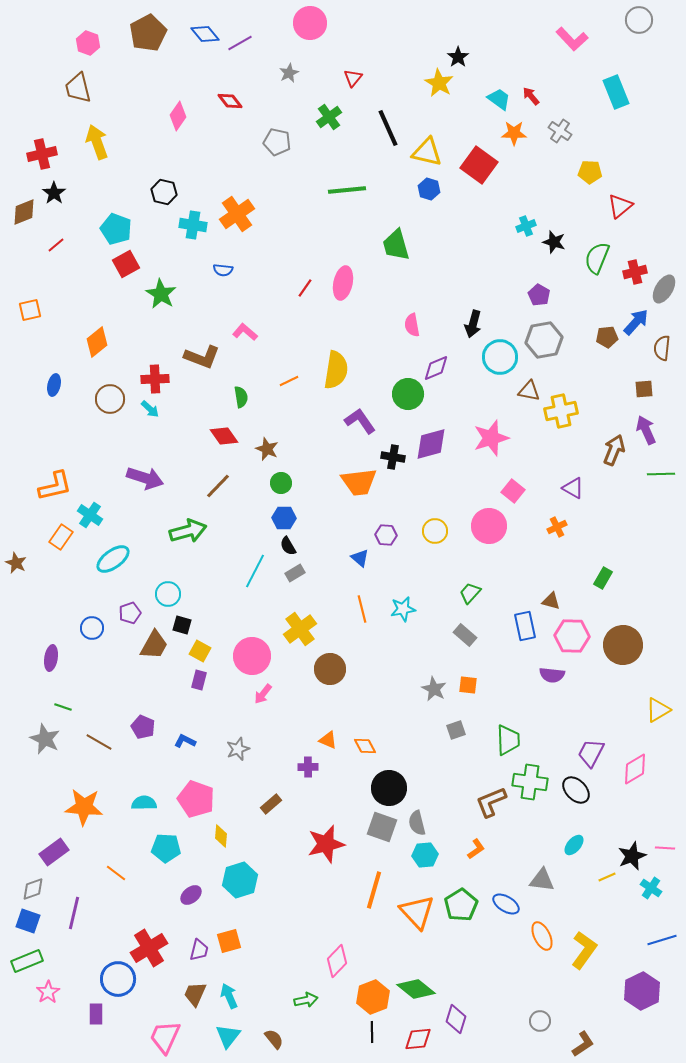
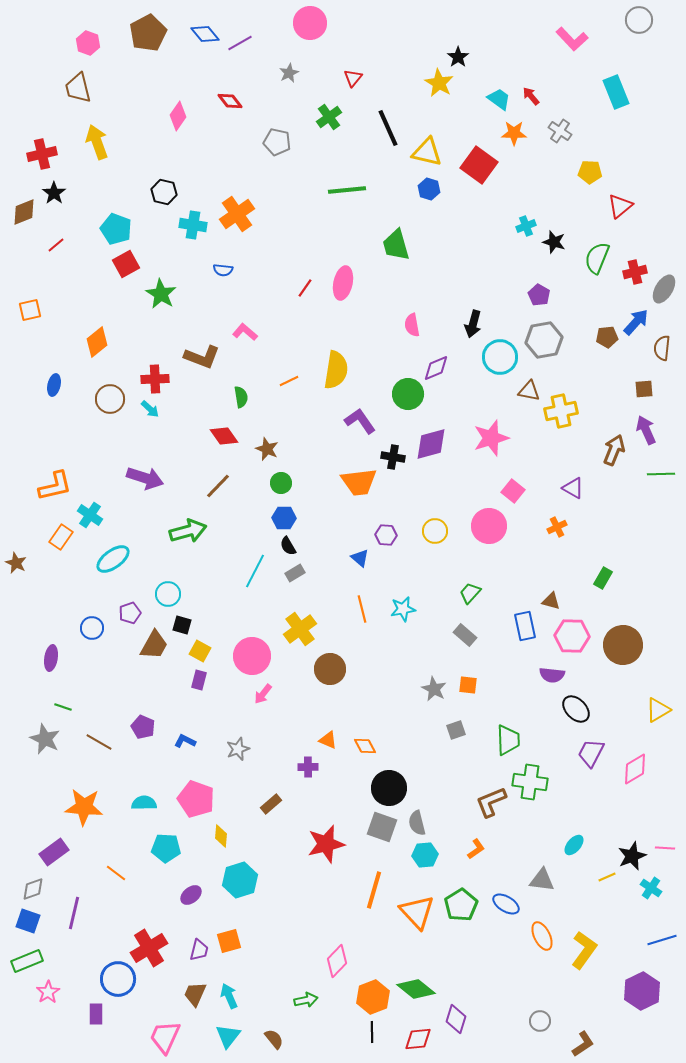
black ellipse at (576, 790): moved 81 px up
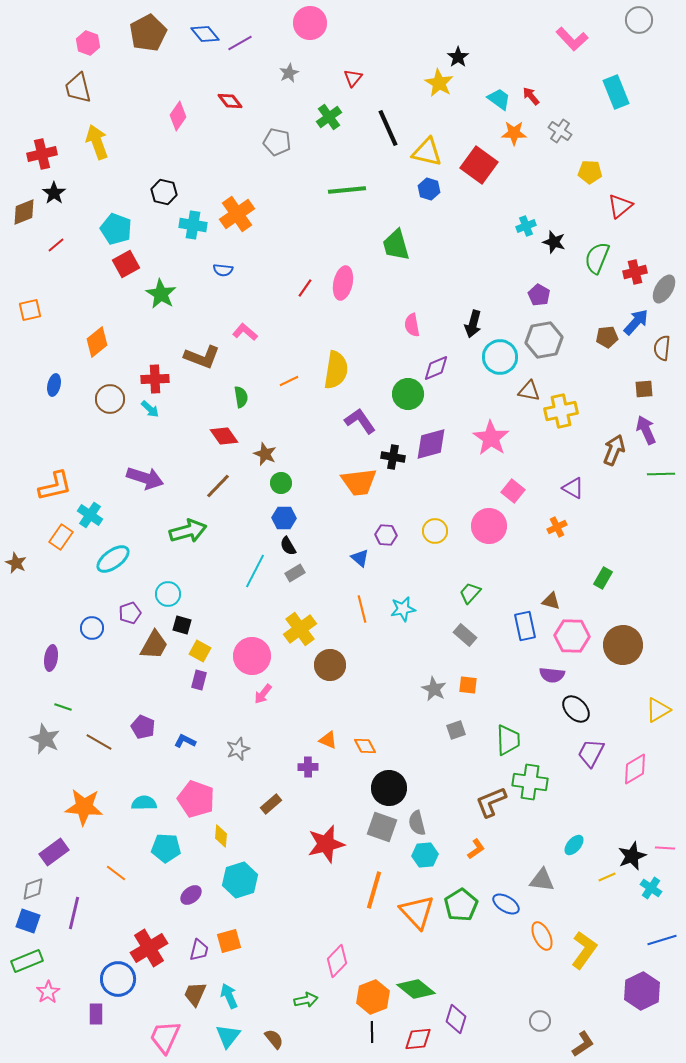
pink star at (491, 438): rotated 21 degrees counterclockwise
brown star at (267, 449): moved 2 px left, 5 px down
brown circle at (330, 669): moved 4 px up
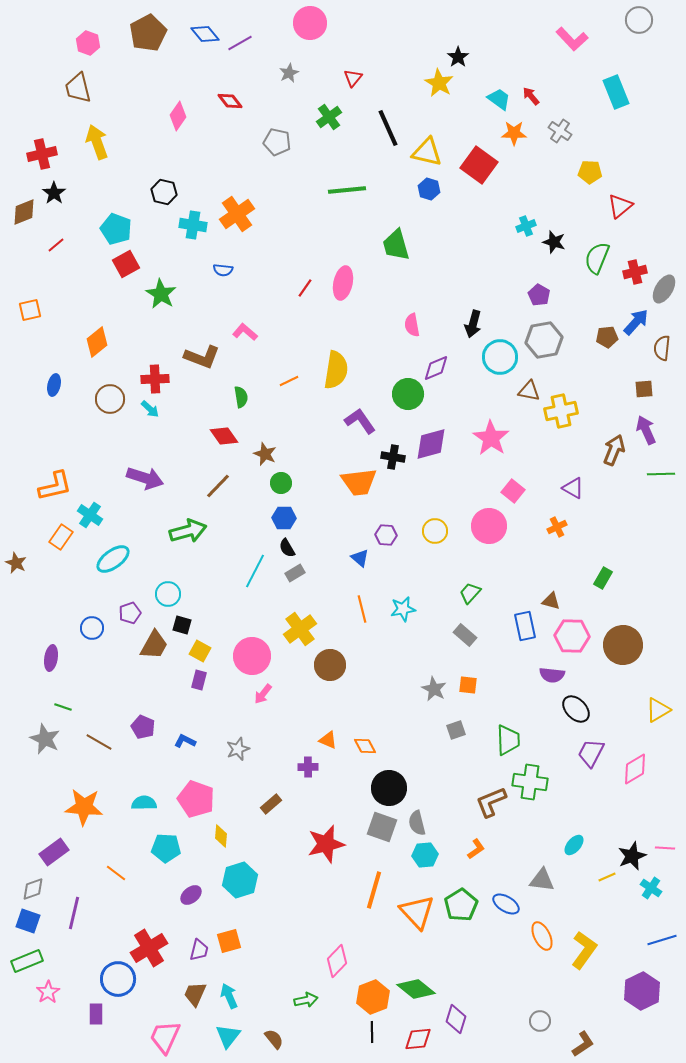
black semicircle at (288, 546): moved 1 px left, 2 px down
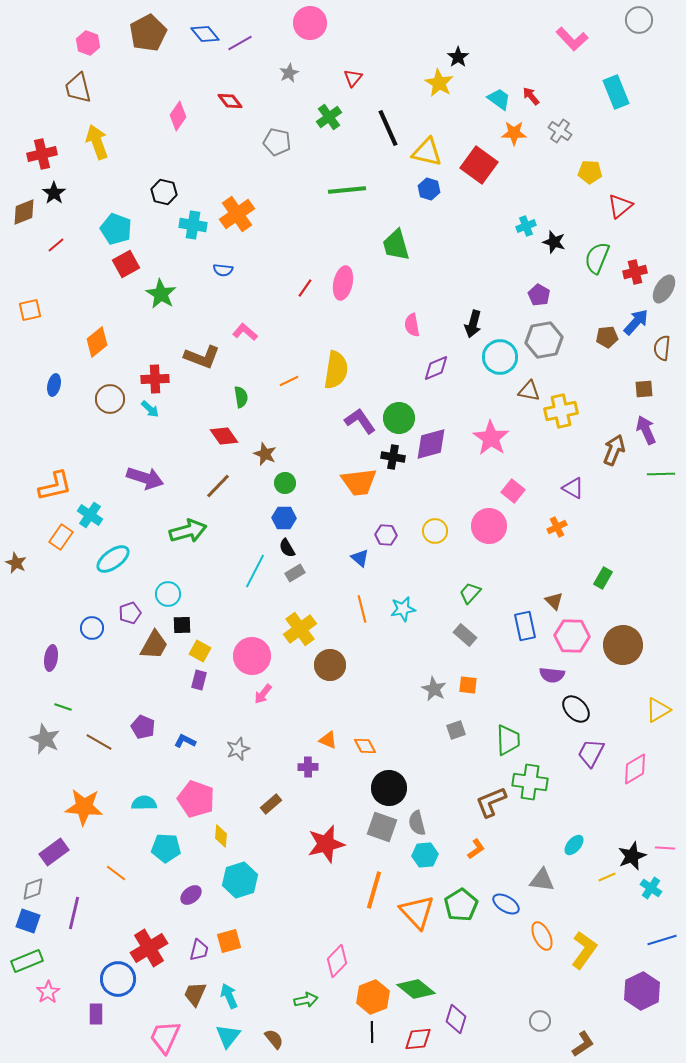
green circle at (408, 394): moved 9 px left, 24 px down
green circle at (281, 483): moved 4 px right
brown triangle at (551, 601): moved 3 px right; rotated 30 degrees clockwise
black square at (182, 625): rotated 18 degrees counterclockwise
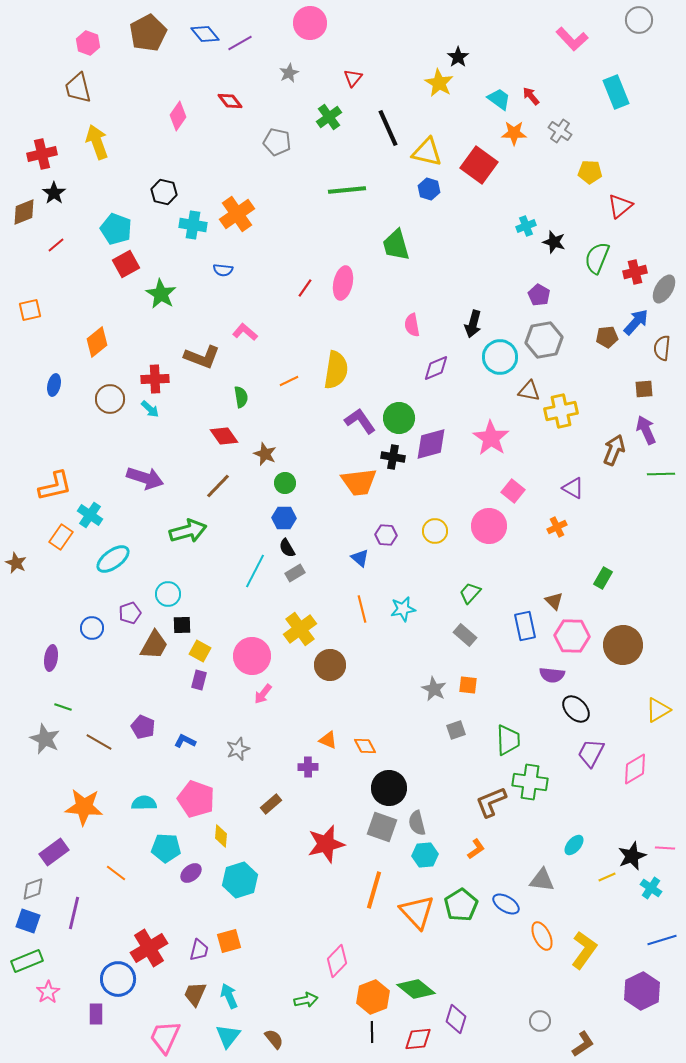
purple ellipse at (191, 895): moved 22 px up
